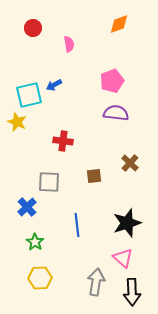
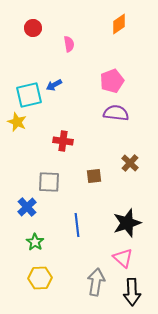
orange diamond: rotated 15 degrees counterclockwise
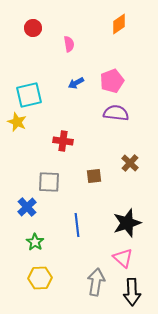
blue arrow: moved 22 px right, 2 px up
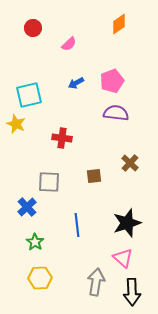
pink semicircle: rotated 56 degrees clockwise
yellow star: moved 1 px left, 2 px down
red cross: moved 1 px left, 3 px up
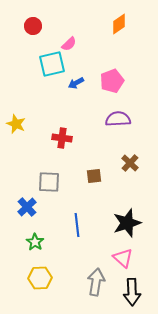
red circle: moved 2 px up
cyan square: moved 23 px right, 31 px up
purple semicircle: moved 2 px right, 6 px down; rotated 10 degrees counterclockwise
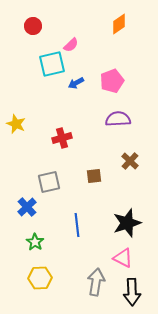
pink semicircle: moved 2 px right, 1 px down
red cross: rotated 24 degrees counterclockwise
brown cross: moved 2 px up
gray square: rotated 15 degrees counterclockwise
pink triangle: rotated 15 degrees counterclockwise
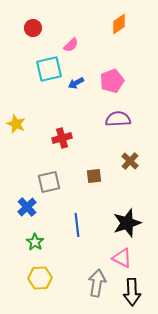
red circle: moved 2 px down
cyan square: moved 3 px left, 5 px down
pink triangle: moved 1 px left
gray arrow: moved 1 px right, 1 px down
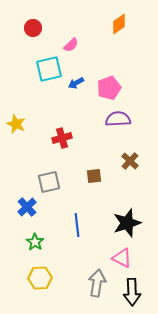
pink pentagon: moved 3 px left, 7 px down
